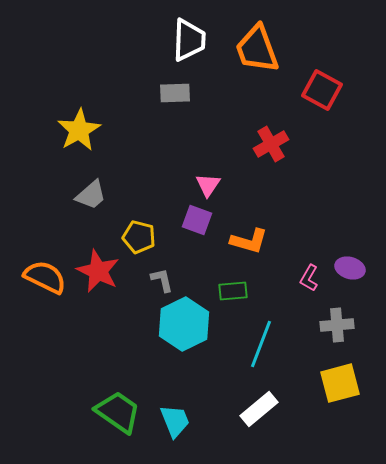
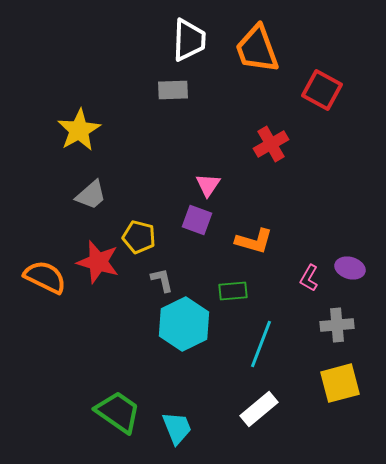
gray rectangle: moved 2 px left, 3 px up
orange L-shape: moved 5 px right
red star: moved 9 px up; rotated 9 degrees counterclockwise
cyan trapezoid: moved 2 px right, 7 px down
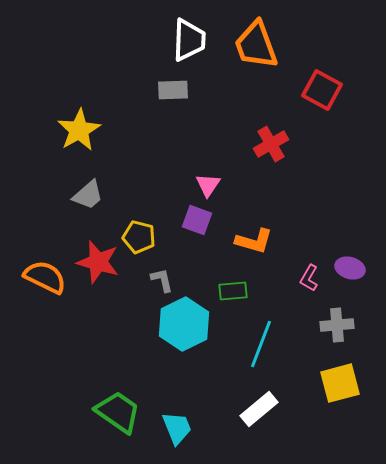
orange trapezoid: moved 1 px left, 4 px up
gray trapezoid: moved 3 px left
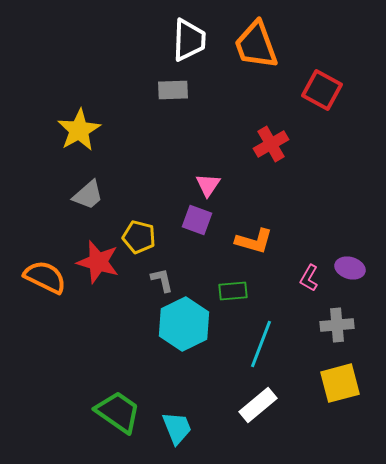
white rectangle: moved 1 px left, 4 px up
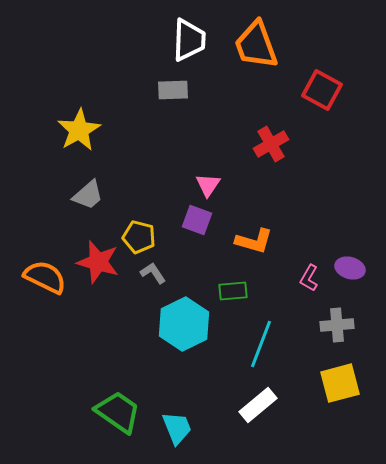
gray L-shape: moved 9 px left, 7 px up; rotated 20 degrees counterclockwise
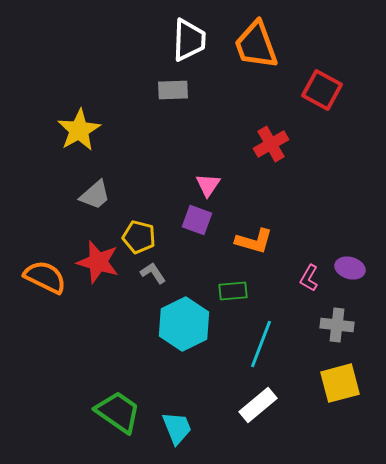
gray trapezoid: moved 7 px right
gray cross: rotated 12 degrees clockwise
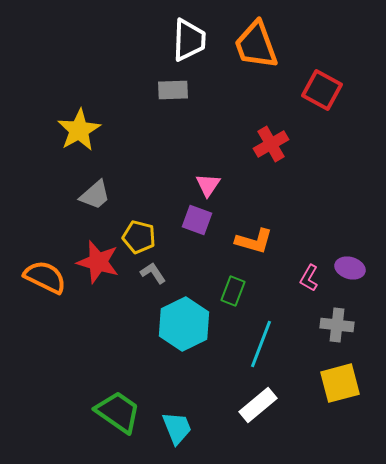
green rectangle: rotated 64 degrees counterclockwise
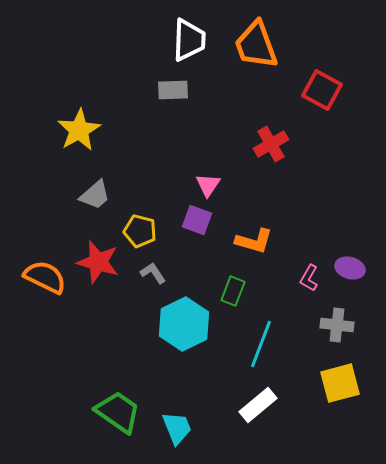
yellow pentagon: moved 1 px right, 6 px up
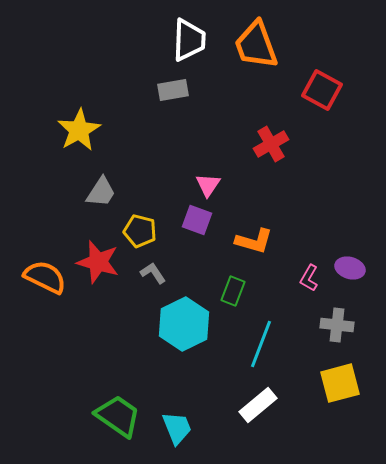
gray rectangle: rotated 8 degrees counterclockwise
gray trapezoid: moved 6 px right, 3 px up; rotated 16 degrees counterclockwise
green trapezoid: moved 4 px down
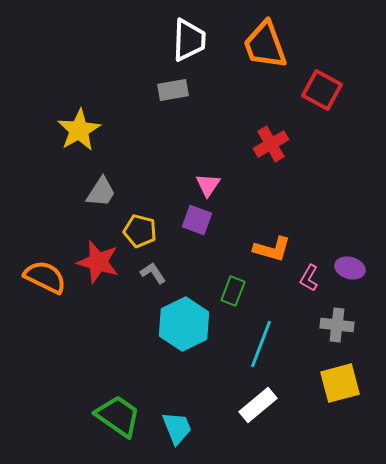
orange trapezoid: moved 9 px right
orange L-shape: moved 18 px right, 8 px down
